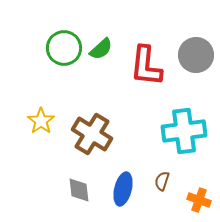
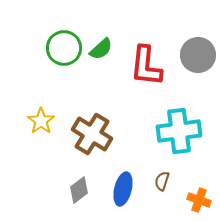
gray circle: moved 2 px right
cyan cross: moved 5 px left
gray diamond: rotated 60 degrees clockwise
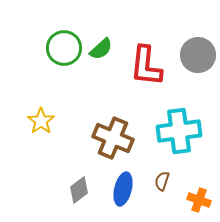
brown cross: moved 21 px right, 4 px down; rotated 9 degrees counterclockwise
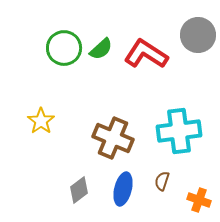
gray circle: moved 20 px up
red L-shape: moved 12 px up; rotated 117 degrees clockwise
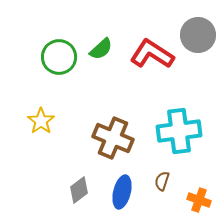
green circle: moved 5 px left, 9 px down
red L-shape: moved 6 px right
blue ellipse: moved 1 px left, 3 px down
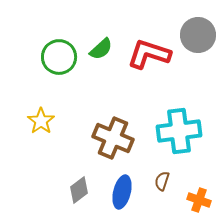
red L-shape: moved 3 px left; rotated 15 degrees counterclockwise
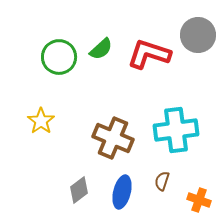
cyan cross: moved 3 px left, 1 px up
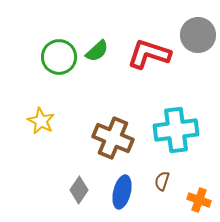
green semicircle: moved 4 px left, 2 px down
yellow star: rotated 8 degrees counterclockwise
gray diamond: rotated 20 degrees counterclockwise
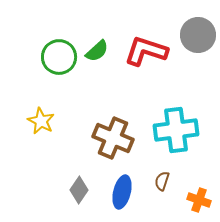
red L-shape: moved 3 px left, 3 px up
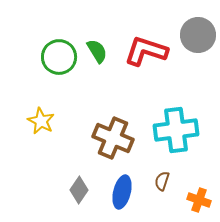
green semicircle: rotated 80 degrees counterclockwise
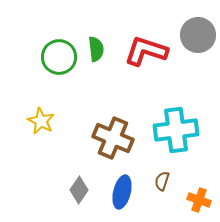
green semicircle: moved 1 px left, 2 px up; rotated 25 degrees clockwise
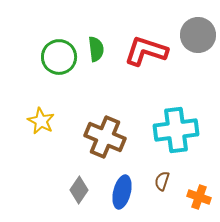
brown cross: moved 8 px left, 1 px up
orange cross: moved 3 px up
